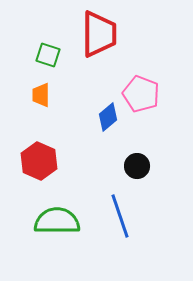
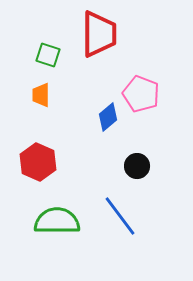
red hexagon: moved 1 px left, 1 px down
blue line: rotated 18 degrees counterclockwise
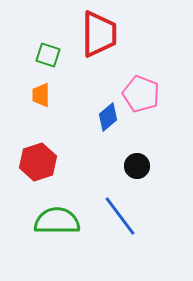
red hexagon: rotated 18 degrees clockwise
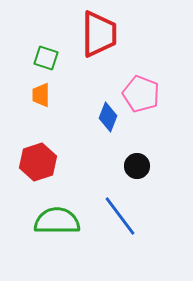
green square: moved 2 px left, 3 px down
blue diamond: rotated 28 degrees counterclockwise
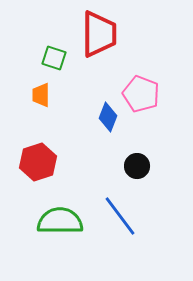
green square: moved 8 px right
green semicircle: moved 3 px right
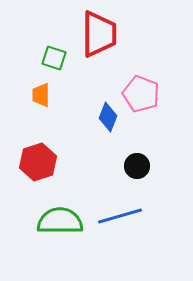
blue line: rotated 69 degrees counterclockwise
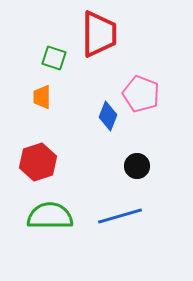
orange trapezoid: moved 1 px right, 2 px down
blue diamond: moved 1 px up
green semicircle: moved 10 px left, 5 px up
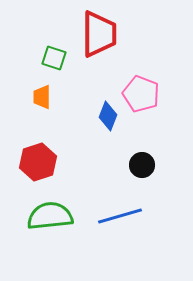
black circle: moved 5 px right, 1 px up
green semicircle: rotated 6 degrees counterclockwise
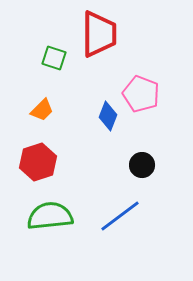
orange trapezoid: moved 13 px down; rotated 135 degrees counterclockwise
blue line: rotated 21 degrees counterclockwise
